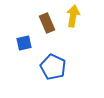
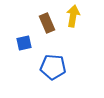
blue pentagon: rotated 20 degrees counterclockwise
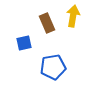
blue pentagon: rotated 15 degrees counterclockwise
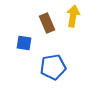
blue square: rotated 21 degrees clockwise
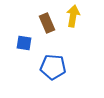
blue pentagon: rotated 15 degrees clockwise
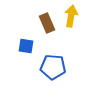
yellow arrow: moved 2 px left
blue square: moved 2 px right, 3 px down
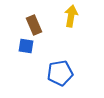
brown rectangle: moved 13 px left, 2 px down
blue pentagon: moved 7 px right, 6 px down; rotated 15 degrees counterclockwise
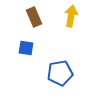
brown rectangle: moved 8 px up
blue square: moved 2 px down
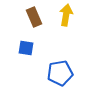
yellow arrow: moved 5 px left, 1 px up
